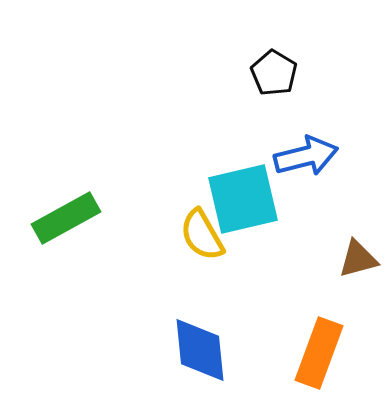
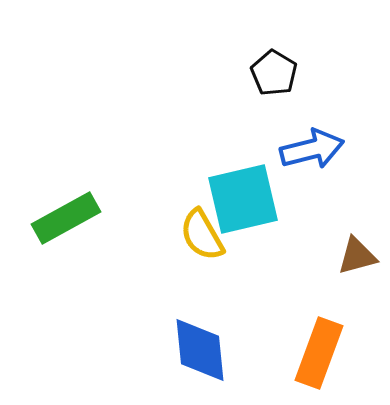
blue arrow: moved 6 px right, 7 px up
brown triangle: moved 1 px left, 3 px up
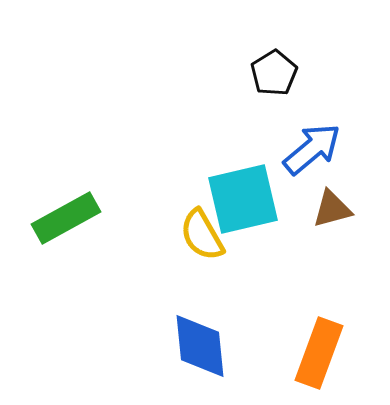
black pentagon: rotated 9 degrees clockwise
blue arrow: rotated 26 degrees counterclockwise
brown triangle: moved 25 px left, 47 px up
blue diamond: moved 4 px up
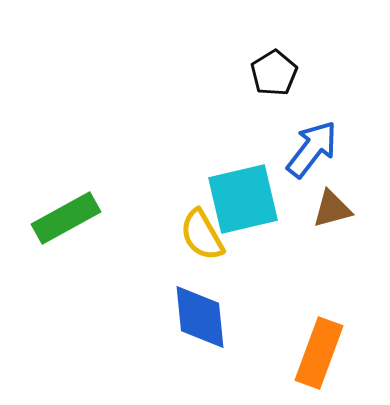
blue arrow: rotated 12 degrees counterclockwise
blue diamond: moved 29 px up
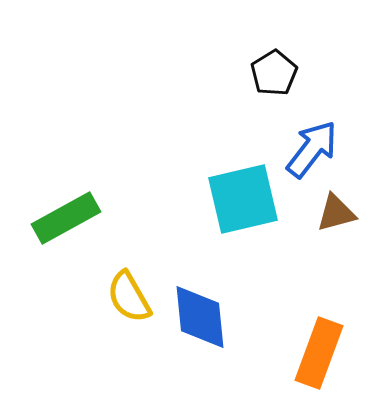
brown triangle: moved 4 px right, 4 px down
yellow semicircle: moved 73 px left, 62 px down
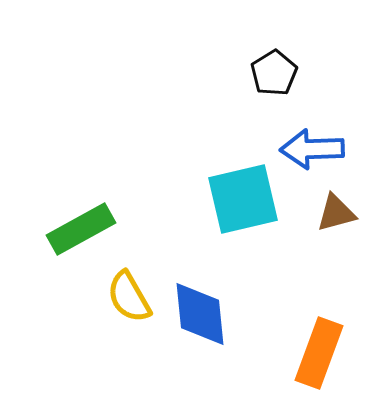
blue arrow: rotated 130 degrees counterclockwise
green rectangle: moved 15 px right, 11 px down
blue diamond: moved 3 px up
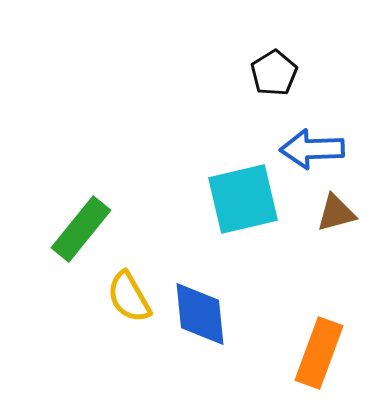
green rectangle: rotated 22 degrees counterclockwise
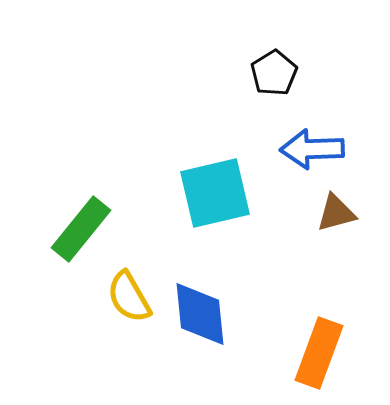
cyan square: moved 28 px left, 6 px up
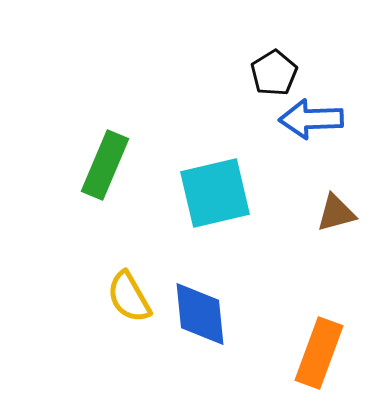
blue arrow: moved 1 px left, 30 px up
green rectangle: moved 24 px right, 64 px up; rotated 16 degrees counterclockwise
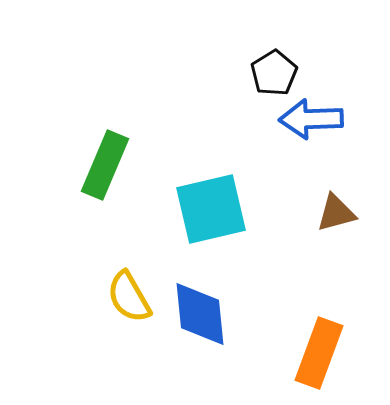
cyan square: moved 4 px left, 16 px down
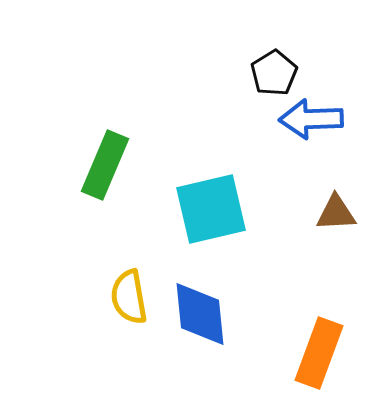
brown triangle: rotated 12 degrees clockwise
yellow semicircle: rotated 20 degrees clockwise
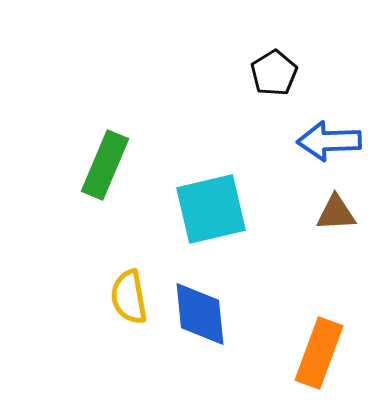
blue arrow: moved 18 px right, 22 px down
